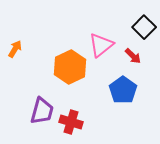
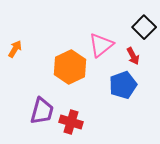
red arrow: rotated 18 degrees clockwise
blue pentagon: moved 5 px up; rotated 16 degrees clockwise
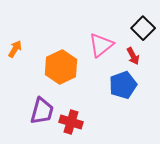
black square: moved 1 px left, 1 px down
orange hexagon: moved 9 px left
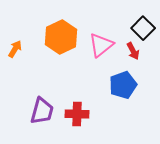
red arrow: moved 5 px up
orange hexagon: moved 30 px up
red cross: moved 6 px right, 8 px up; rotated 15 degrees counterclockwise
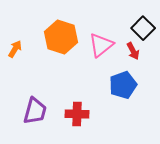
orange hexagon: rotated 16 degrees counterclockwise
purple trapezoid: moved 7 px left
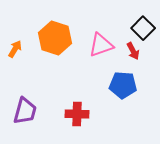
orange hexagon: moved 6 px left, 1 px down
pink triangle: rotated 20 degrees clockwise
blue pentagon: rotated 24 degrees clockwise
purple trapezoid: moved 10 px left
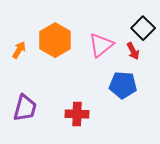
orange hexagon: moved 2 px down; rotated 12 degrees clockwise
pink triangle: rotated 20 degrees counterclockwise
orange arrow: moved 4 px right, 1 px down
purple trapezoid: moved 3 px up
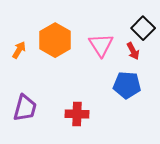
pink triangle: rotated 24 degrees counterclockwise
blue pentagon: moved 4 px right
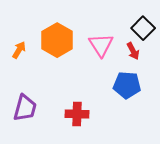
orange hexagon: moved 2 px right
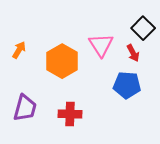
orange hexagon: moved 5 px right, 21 px down
red arrow: moved 2 px down
red cross: moved 7 px left
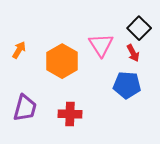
black square: moved 4 px left
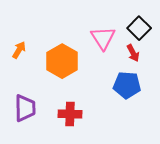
pink triangle: moved 2 px right, 7 px up
purple trapezoid: rotated 16 degrees counterclockwise
